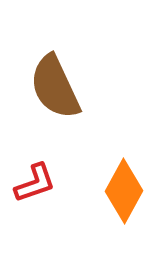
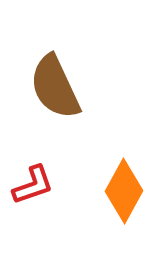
red L-shape: moved 2 px left, 2 px down
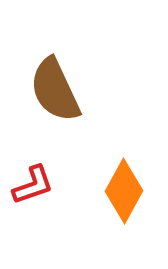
brown semicircle: moved 3 px down
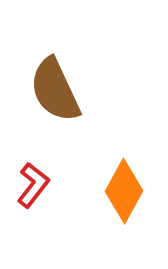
red L-shape: rotated 33 degrees counterclockwise
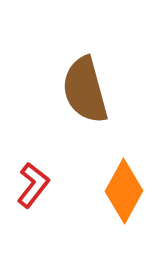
brown semicircle: moved 30 px right; rotated 10 degrees clockwise
